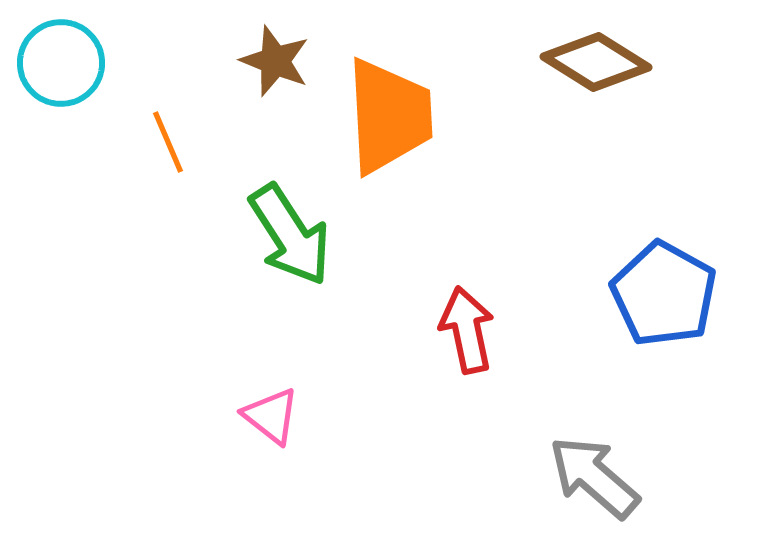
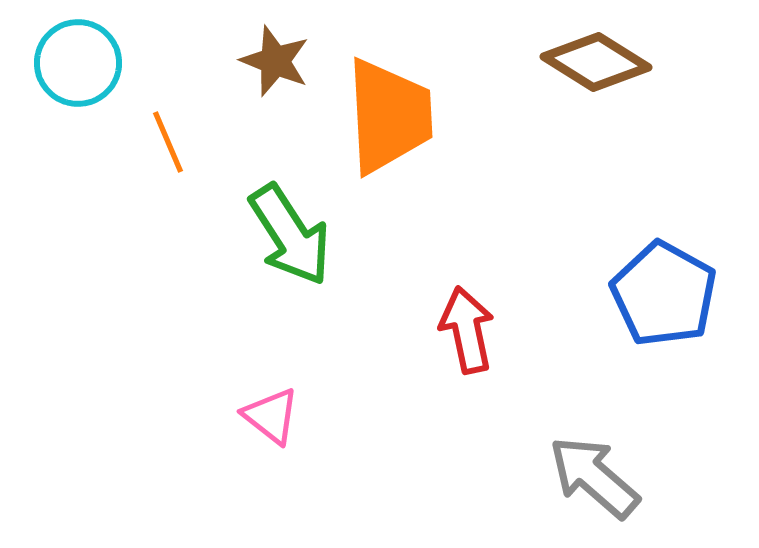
cyan circle: moved 17 px right
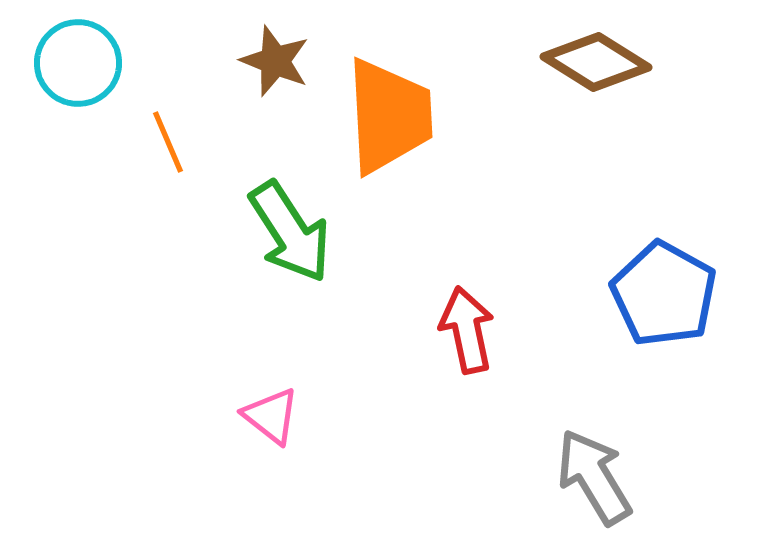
green arrow: moved 3 px up
gray arrow: rotated 18 degrees clockwise
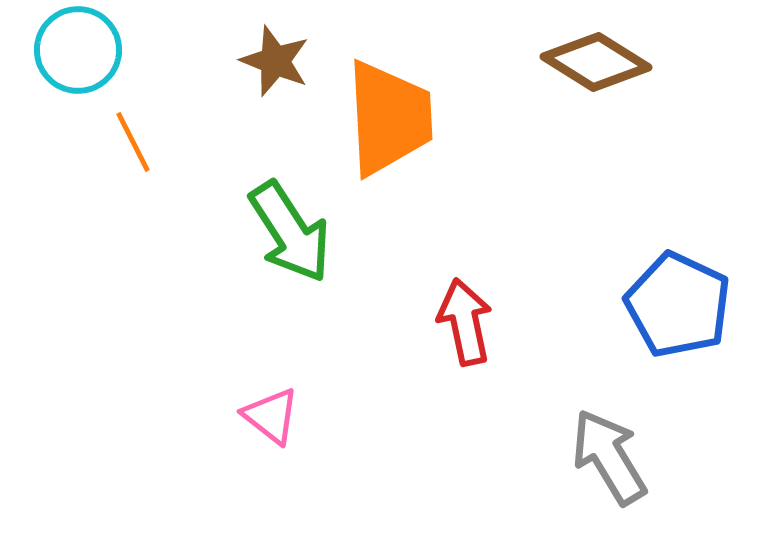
cyan circle: moved 13 px up
orange trapezoid: moved 2 px down
orange line: moved 35 px left; rotated 4 degrees counterclockwise
blue pentagon: moved 14 px right, 11 px down; rotated 4 degrees counterclockwise
red arrow: moved 2 px left, 8 px up
gray arrow: moved 15 px right, 20 px up
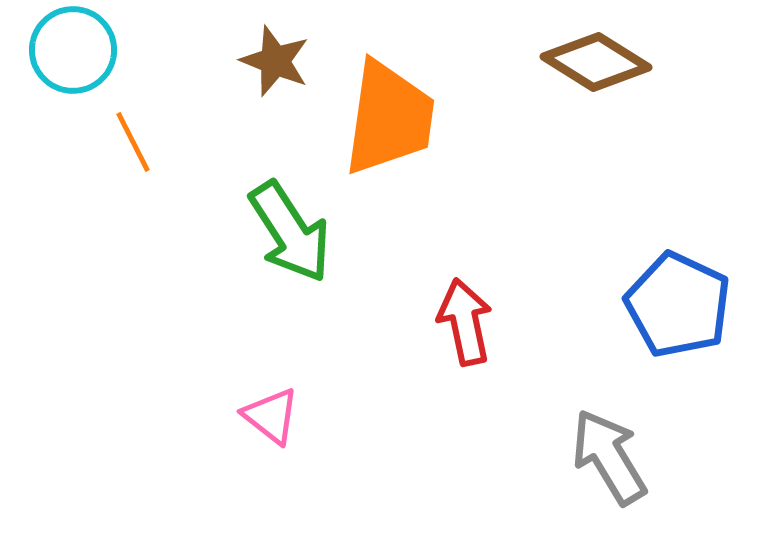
cyan circle: moved 5 px left
orange trapezoid: rotated 11 degrees clockwise
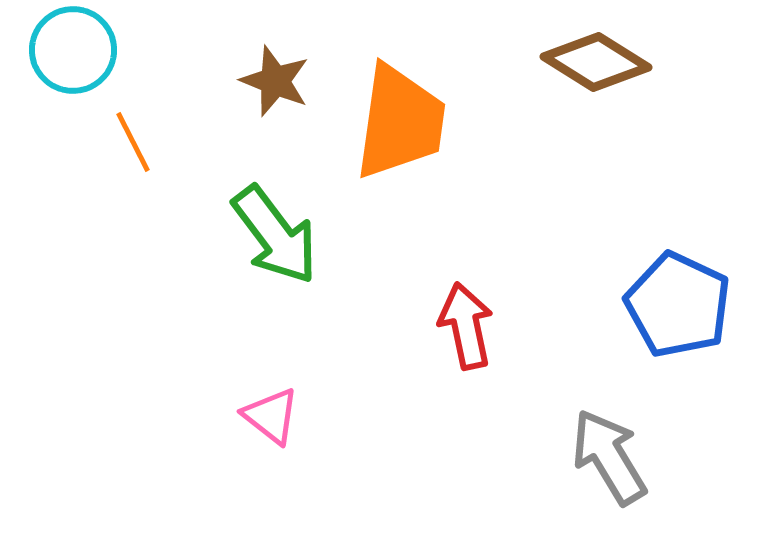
brown star: moved 20 px down
orange trapezoid: moved 11 px right, 4 px down
green arrow: moved 15 px left, 3 px down; rotated 4 degrees counterclockwise
red arrow: moved 1 px right, 4 px down
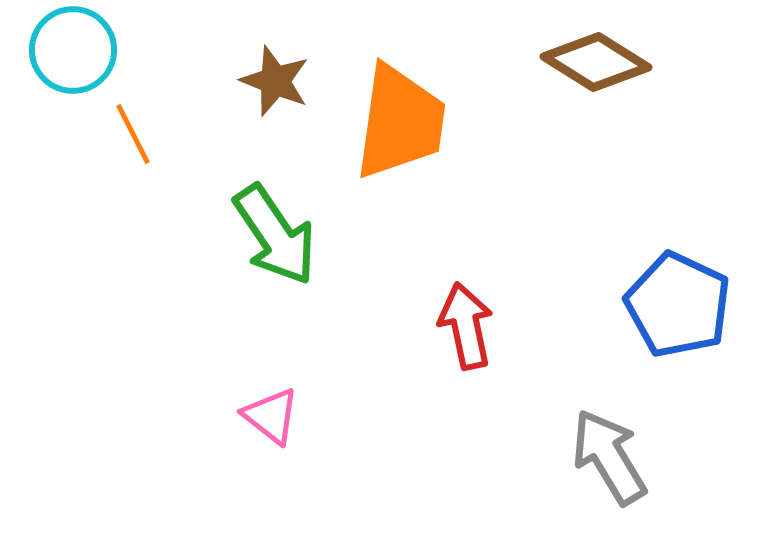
orange line: moved 8 px up
green arrow: rotated 3 degrees clockwise
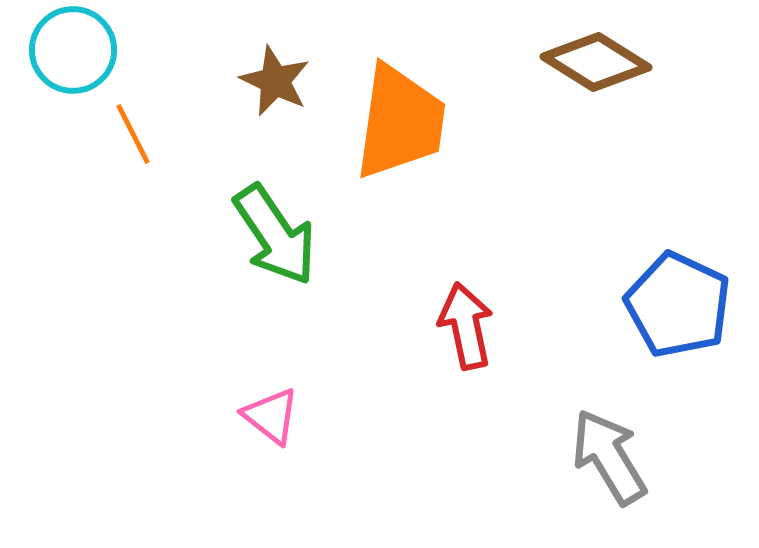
brown star: rotated 4 degrees clockwise
